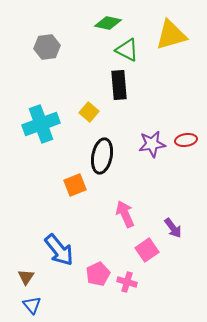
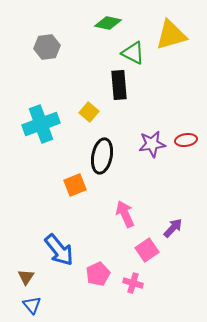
green triangle: moved 6 px right, 3 px down
purple arrow: rotated 100 degrees counterclockwise
pink cross: moved 6 px right, 1 px down
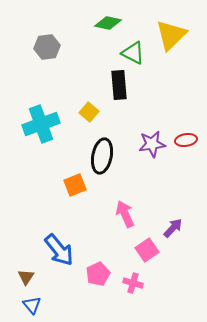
yellow triangle: rotated 28 degrees counterclockwise
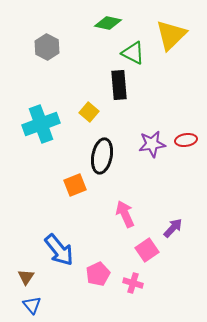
gray hexagon: rotated 25 degrees counterclockwise
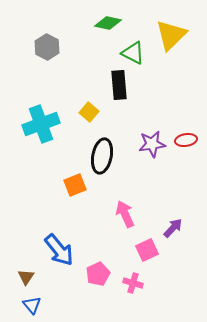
pink square: rotated 10 degrees clockwise
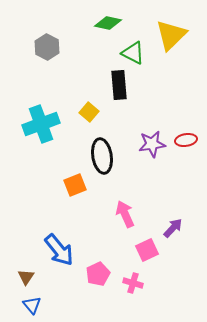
black ellipse: rotated 20 degrees counterclockwise
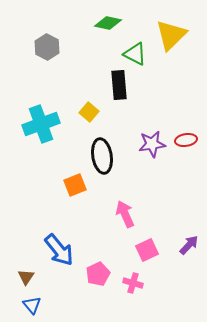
green triangle: moved 2 px right, 1 px down
purple arrow: moved 16 px right, 17 px down
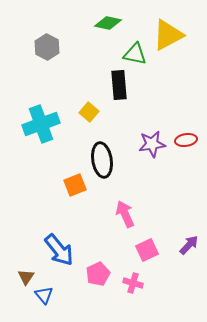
yellow triangle: moved 3 px left; rotated 16 degrees clockwise
green triangle: rotated 15 degrees counterclockwise
black ellipse: moved 4 px down
blue triangle: moved 12 px right, 10 px up
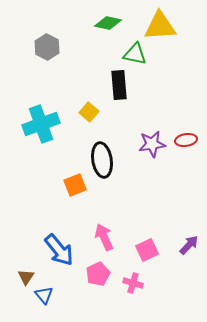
yellow triangle: moved 8 px left, 9 px up; rotated 24 degrees clockwise
pink arrow: moved 21 px left, 23 px down
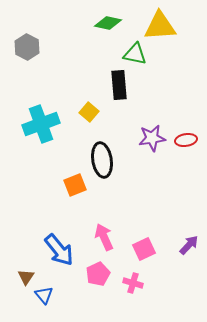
gray hexagon: moved 20 px left
purple star: moved 6 px up
pink square: moved 3 px left, 1 px up
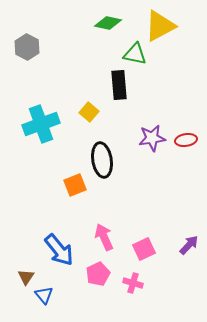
yellow triangle: rotated 24 degrees counterclockwise
